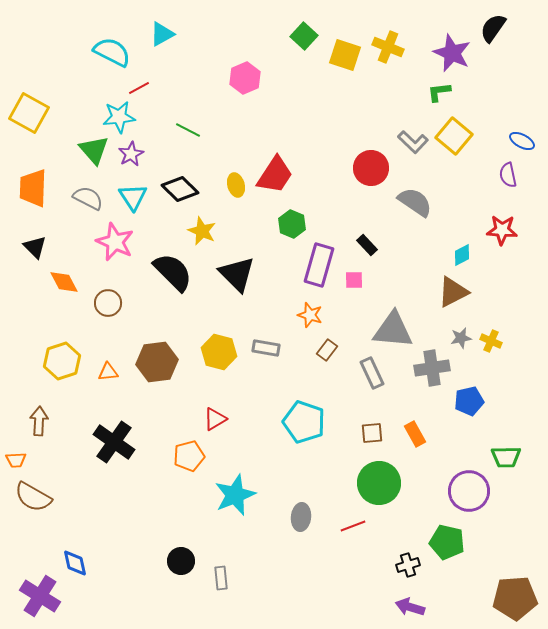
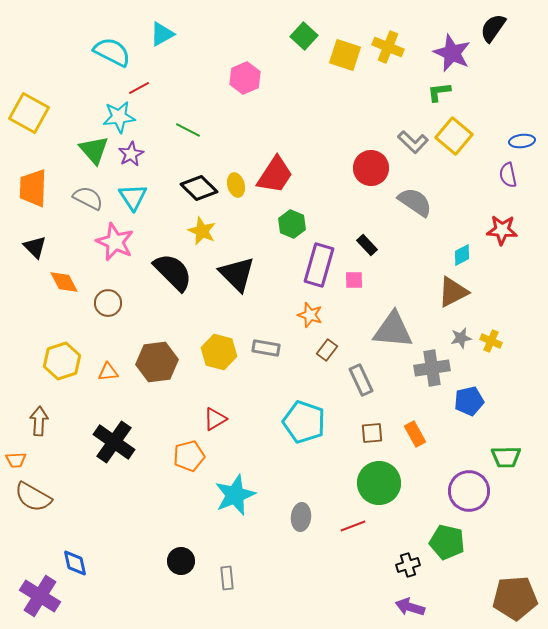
blue ellipse at (522, 141): rotated 35 degrees counterclockwise
black diamond at (180, 189): moved 19 px right, 1 px up
gray rectangle at (372, 373): moved 11 px left, 7 px down
gray rectangle at (221, 578): moved 6 px right
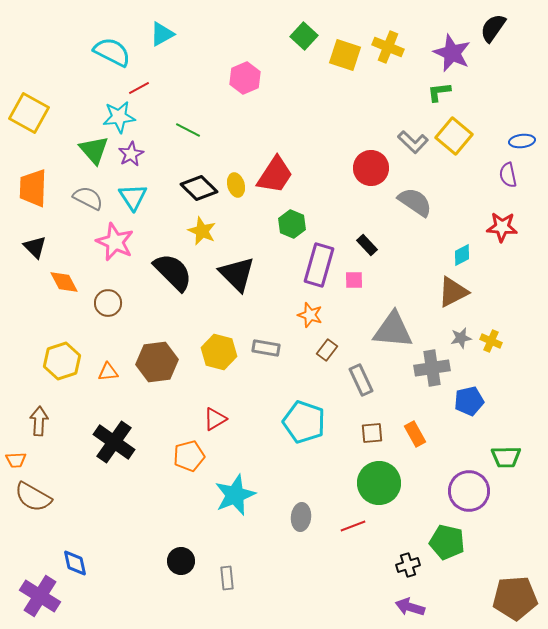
red star at (502, 230): moved 3 px up
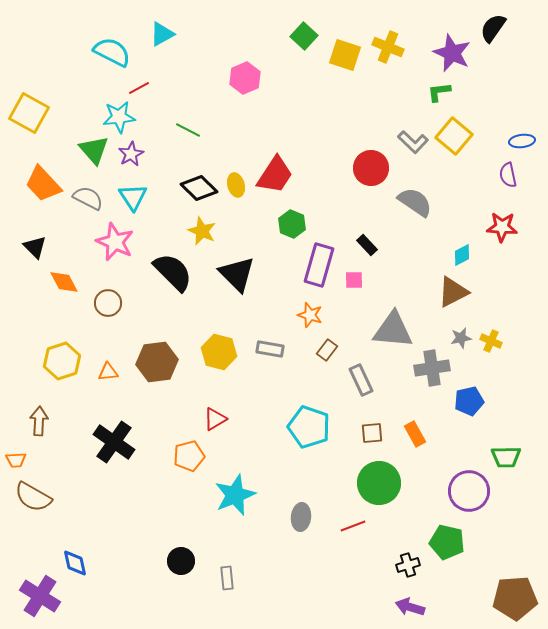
orange trapezoid at (33, 188): moved 10 px right, 4 px up; rotated 45 degrees counterclockwise
gray rectangle at (266, 348): moved 4 px right, 1 px down
cyan pentagon at (304, 422): moved 5 px right, 5 px down
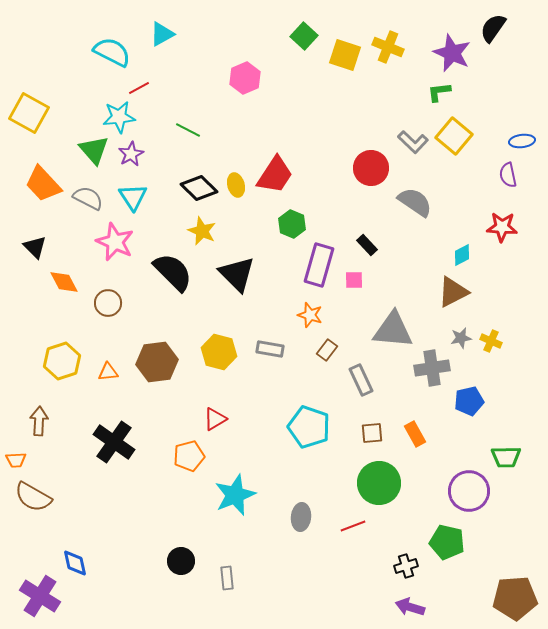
black cross at (408, 565): moved 2 px left, 1 px down
